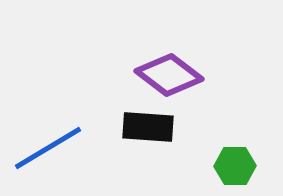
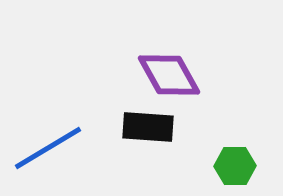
purple diamond: rotated 24 degrees clockwise
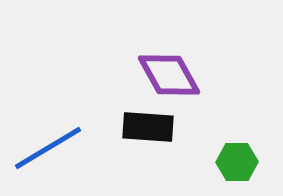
green hexagon: moved 2 px right, 4 px up
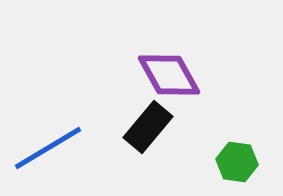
black rectangle: rotated 54 degrees counterclockwise
green hexagon: rotated 9 degrees clockwise
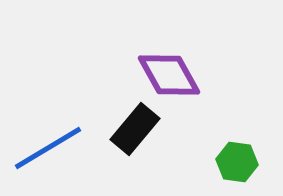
black rectangle: moved 13 px left, 2 px down
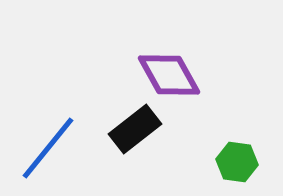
black rectangle: rotated 12 degrees clockwise
blue line: rotated 20 degrees counterclockwise
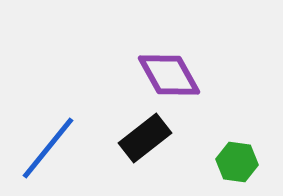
black rectangle: moved 10 px right, 9 px down
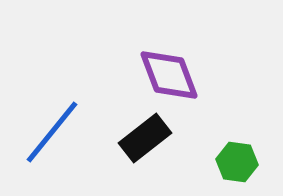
purple diamond: rotated 8 degrees clockwise
blue line: moved 4 px right, 16 px up
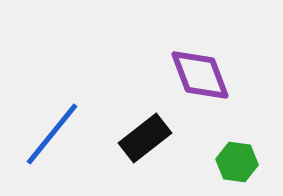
purple diamond: moved 31 px right
blue line: moved 2 px down
